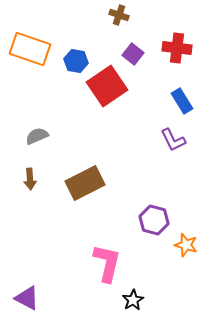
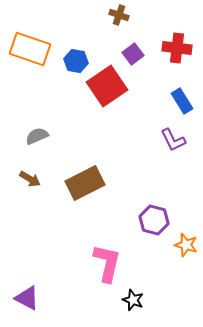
purple square: rotated 15 degrees clockwise
brown arrow: rotated 55 degrees counterclockwise
black star: rotated 20 degrees counterclockwise
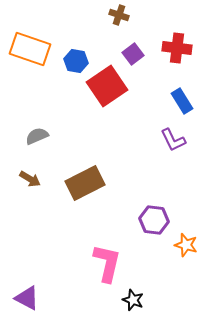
purple hexagon: rotated 8 degrees counterclockwise
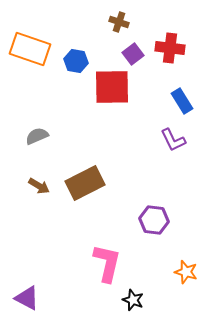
brown cross: moved 7 px down
red cross: moved 7 px left
red square: moved 5 px right, 1 px down; rotated 33 degrees clockwise
brown arrow: moved 9 px right, 7 px down
orange star: moved 27 px down
